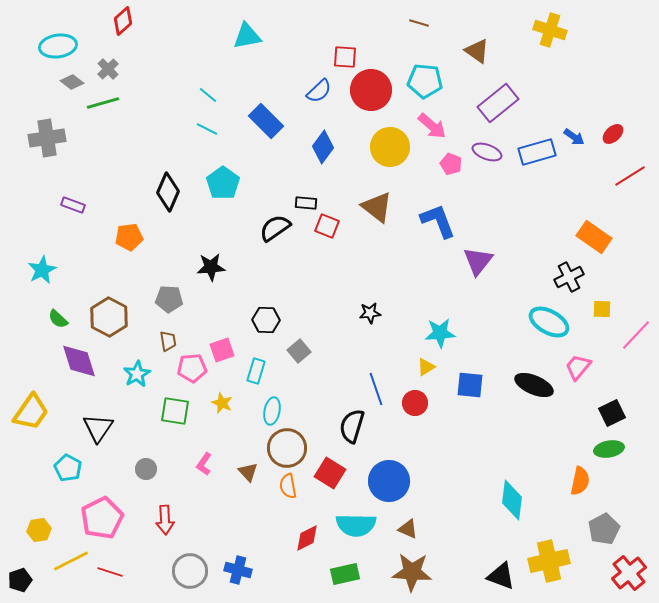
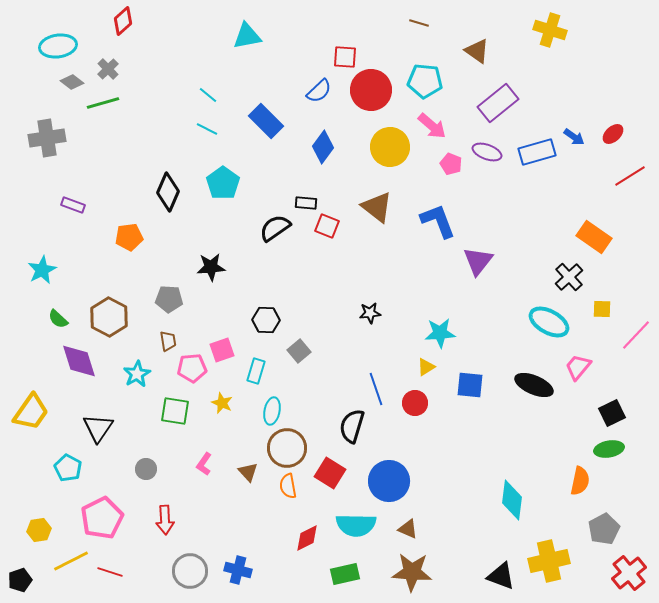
black cross at (569, 277): rotated 16 degrees counterclockwise
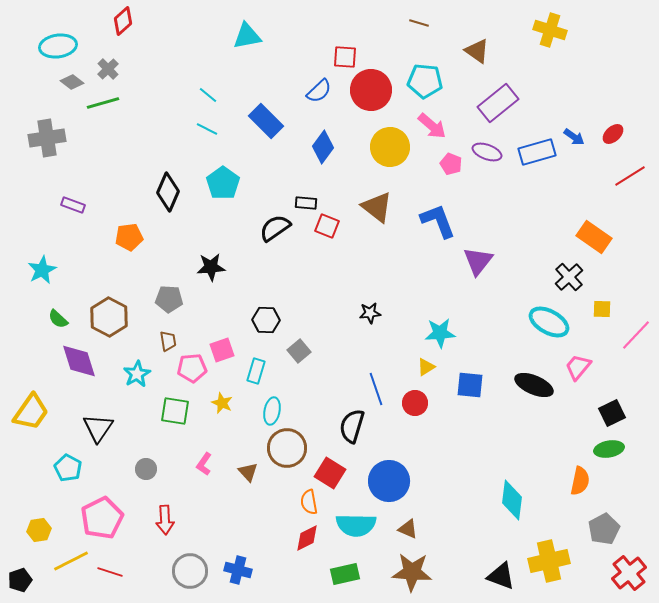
orange semicircle at (288, 486): moved 21 px right, 16 px down
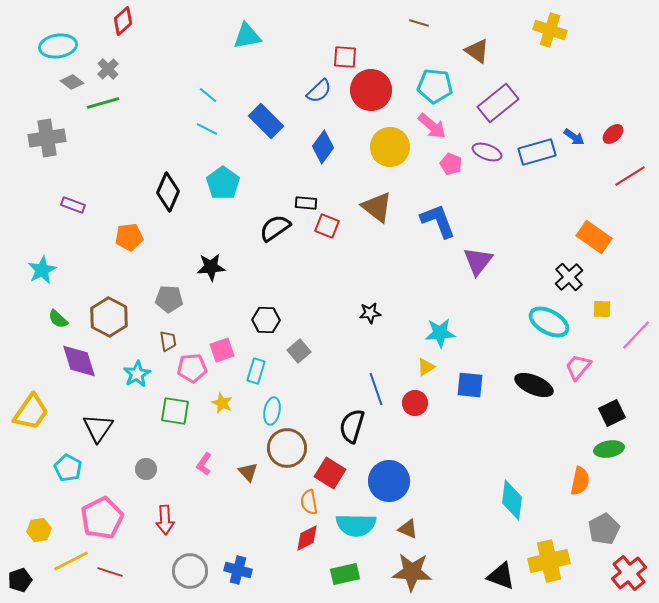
cyan pentagon at (425, 81): moved 10 px right, 5 px down
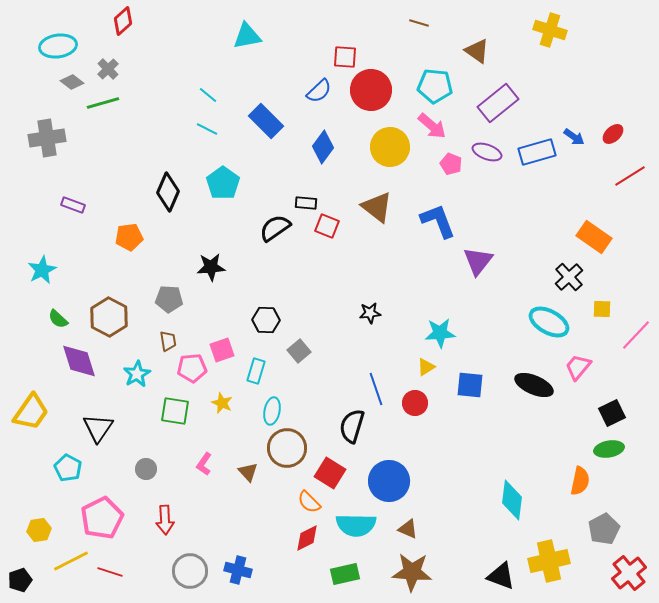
orange semicircle at (309, 502): rotated 35 degrees counterclockwise
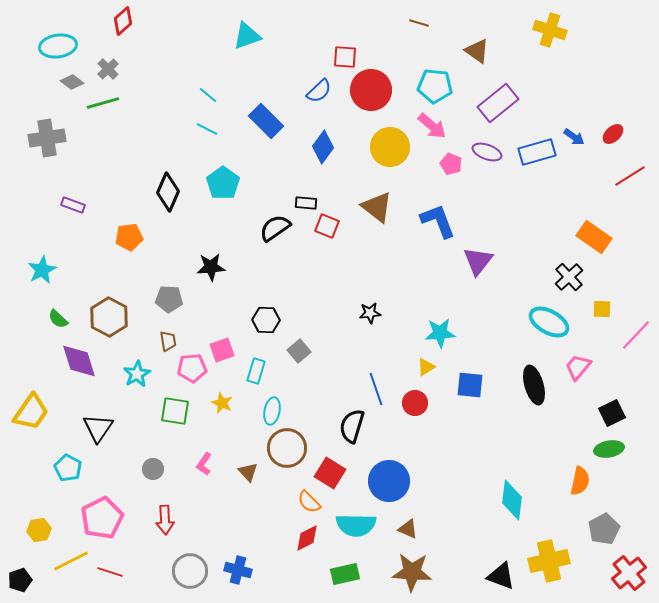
cyan triangle at (247, 36): rotated 8 degrees counterclockwise
black ellipse at (534, 385): rotated 51 degrees clockwise
gray circle at (146, 469): moved 7 px right
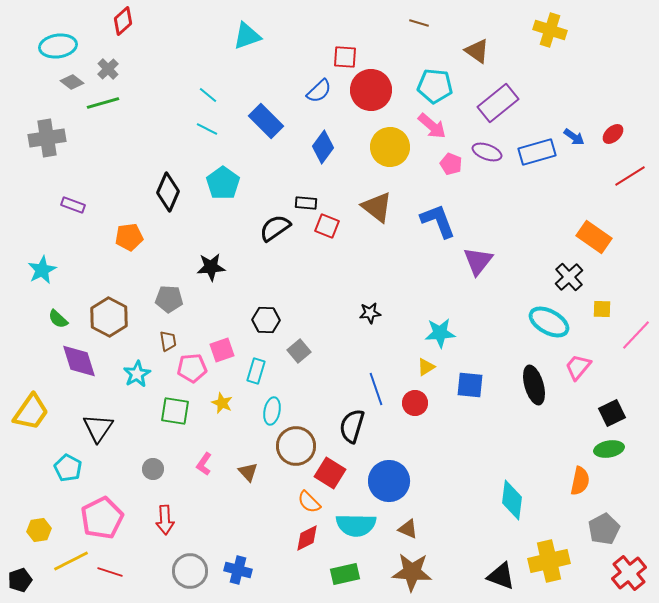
brown circle at (287, 448): moved 9 px right, 2 px up
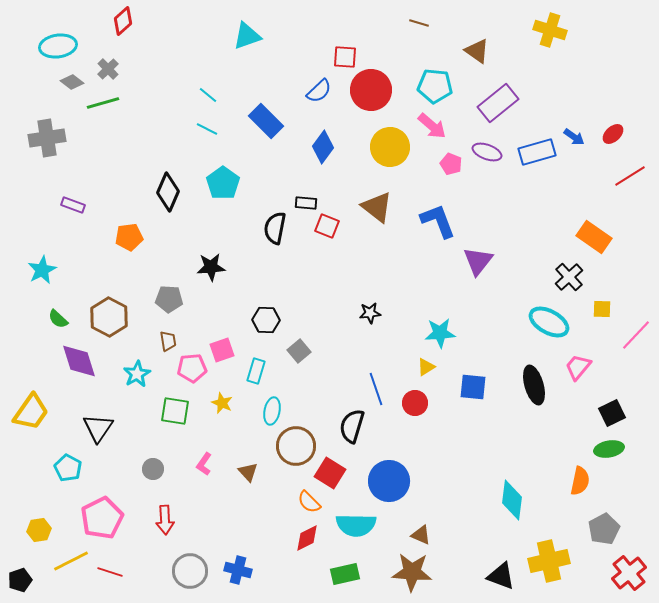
black semicircle at (275, 228): rotated 44 degrees counterclockwise
blue square at (470, 385): moved 3 px right, 2 px down
brown triangle at (408, 529): moved 13 px right, 6 px down
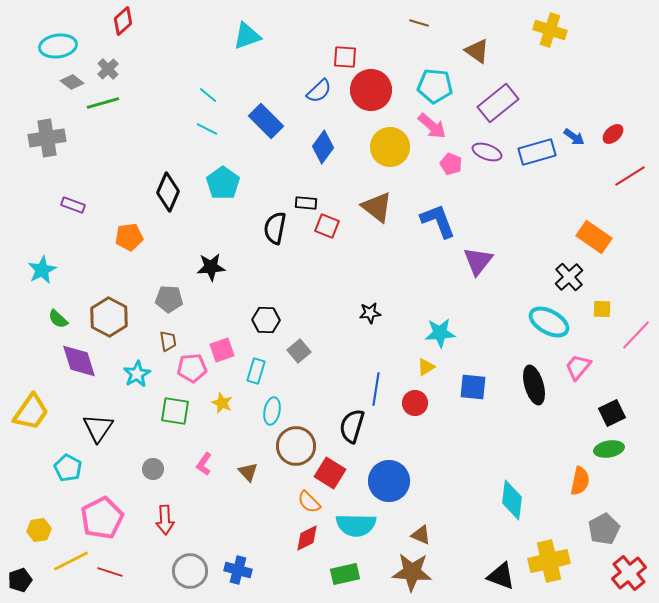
blue line at (376, 389): rotated 28 degrees clockwise
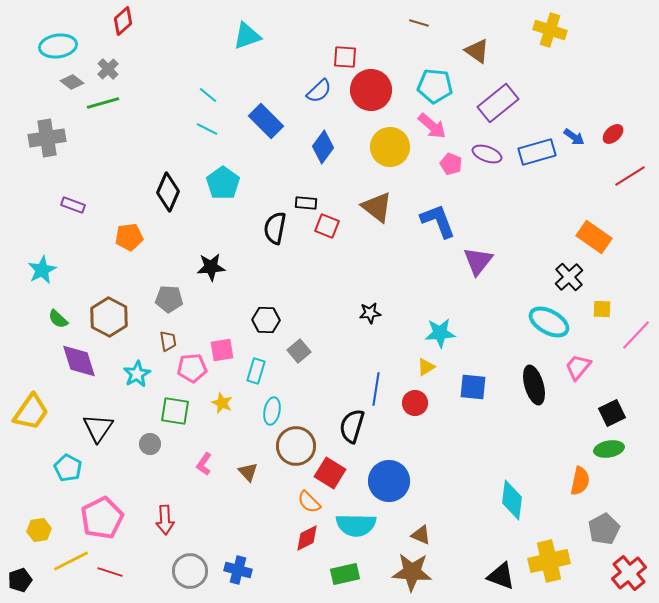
purple ellipse at (487, 152): moved 2 px down
pink square at (222, 350): rotated 10 degrees clockwise
gray circle at (153, 469): moved 3 px left, 25 px up
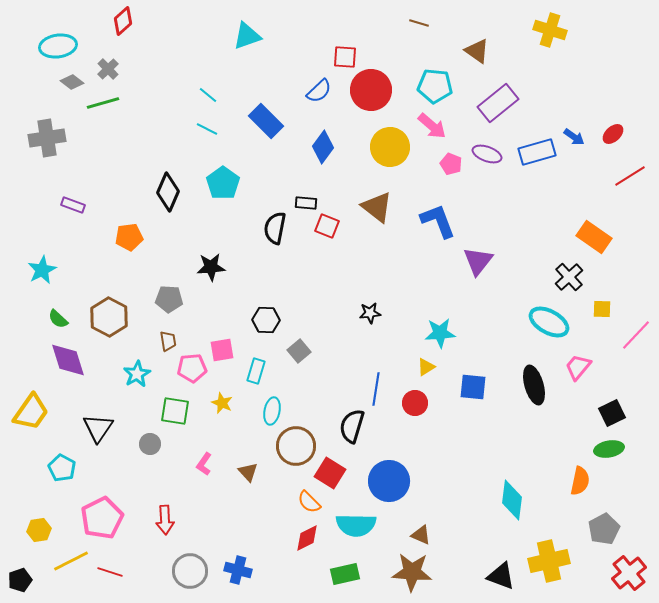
purple diamond at (79, 361): moved 11 px left, 1 px up
cyan pentagon at (68, 468): moved 6 px left
